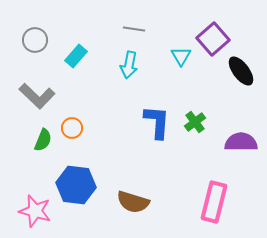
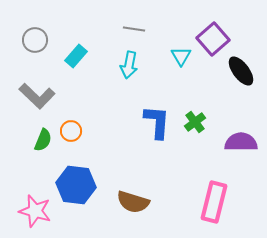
orange circle: moved 1 px left, 3 px down
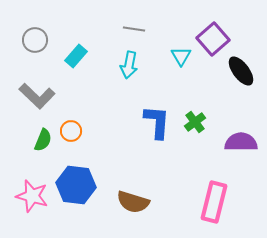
pink star: moved 3 px left, 15 px up
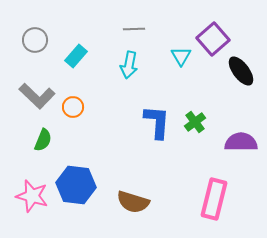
gray line: rotated 10 degrees counterclockwise
orange circle: moved 2 px right, 24 px up
pink rectangle: moved 3 px up
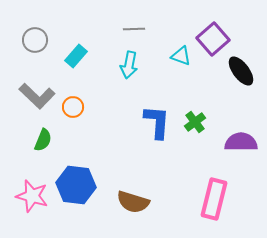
cyan triangle: rotated 40 degrees counterclockwise
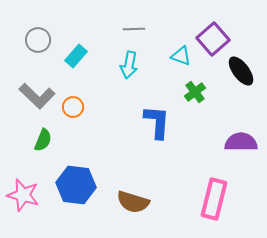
gray circle: moved 3 px right
green cross: moved 30 px up
pink star: moved 9 px left, 1 px up
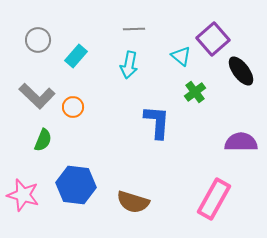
cyan triangle: rotated 20 degrees clockwise
pink rectangle: rotated 15 degrees clockwise
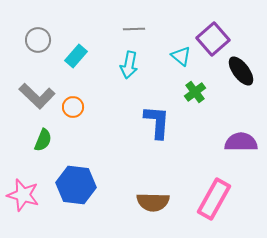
brown semicircle: moved 20 px right; rotated 16 degrees counterclockwise
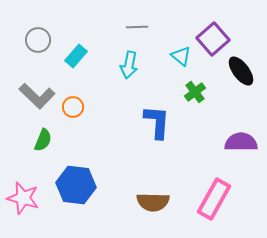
gray line: moved 3 px right, 2 px up
pink star: moved 3 px down
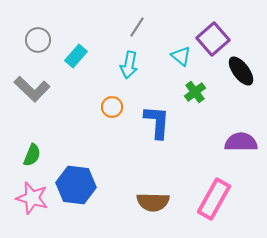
gray line: rotated 55 degrees counterclockwise
gray L-shape: moved 5 px left, 7 px up
orange circle: moved 39 px right
green semicircle: moved 11 px left, 15 px down
pink star: moved 9 px right
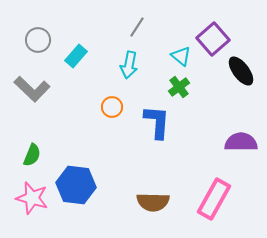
green cross: moved 16 px left, 5 px up
